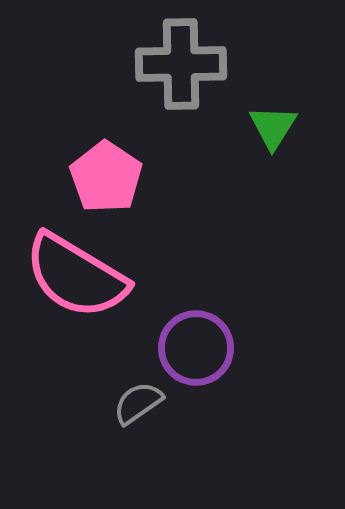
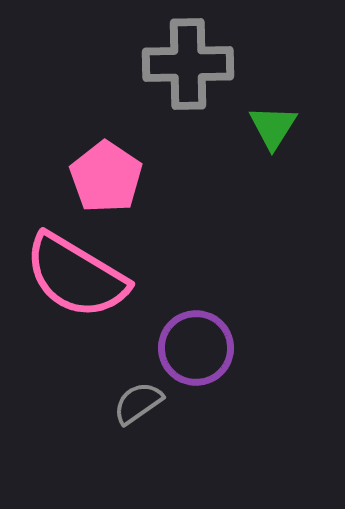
gray cross: moved 7 px right
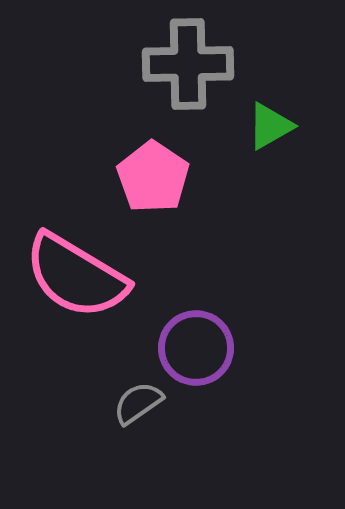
green triangle: moved 3 px left, 1 px up; rotated 28 degrees clockwise
pink pentagon: moved 47 px right
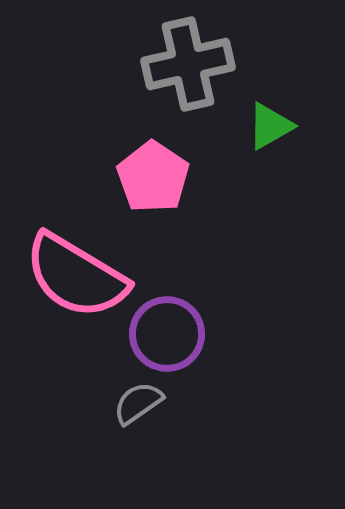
gray cross: rotated 12 degrees counterclockwise
purple circle: moved 29 px left, 14 px up
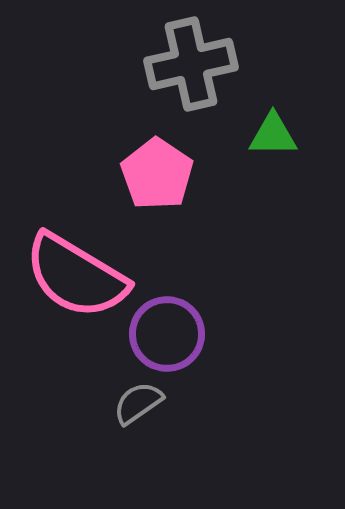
gray cross: moved 3 px right
green triangle: moved 3 px right, 9 px down; rotated 30 degrees clockwise
pink pentagon: moved 4 px right, 3 px up
